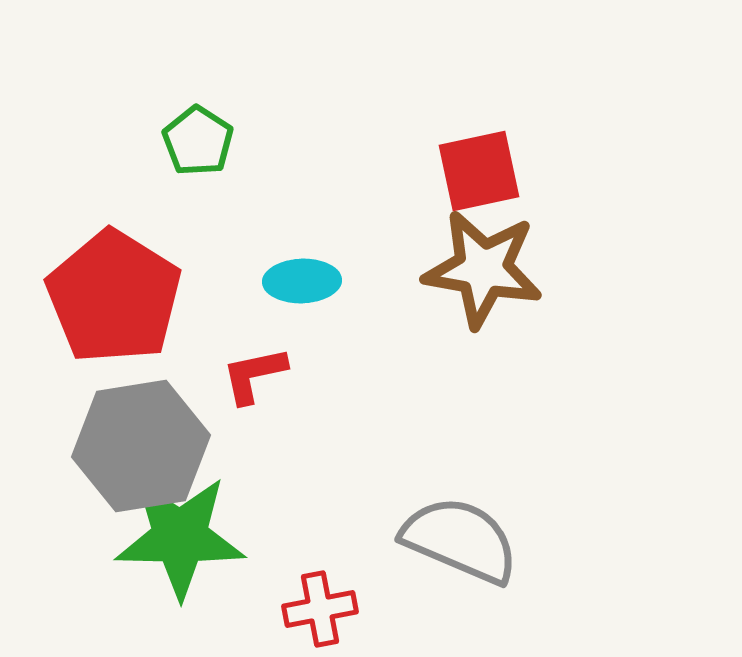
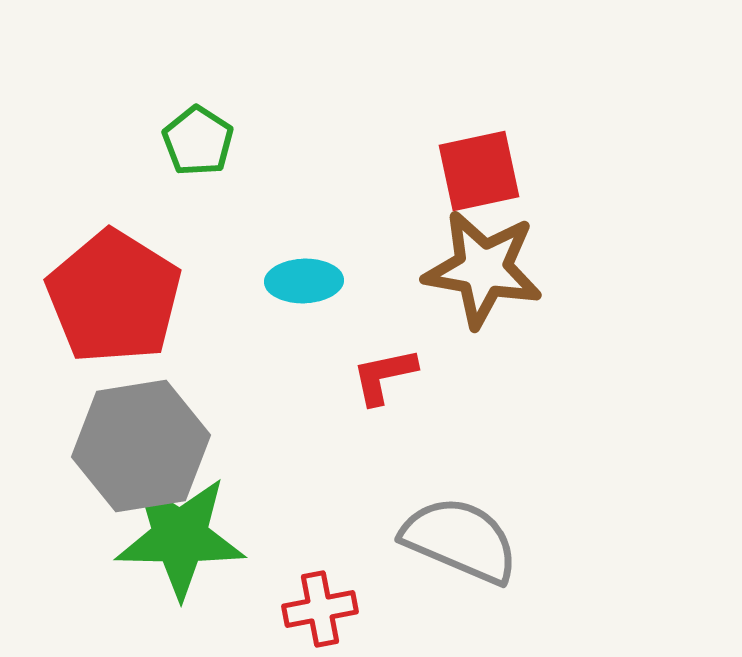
cyan ellipse: moved 2 px right
red L-shape: moved 130 px right, 1 px down
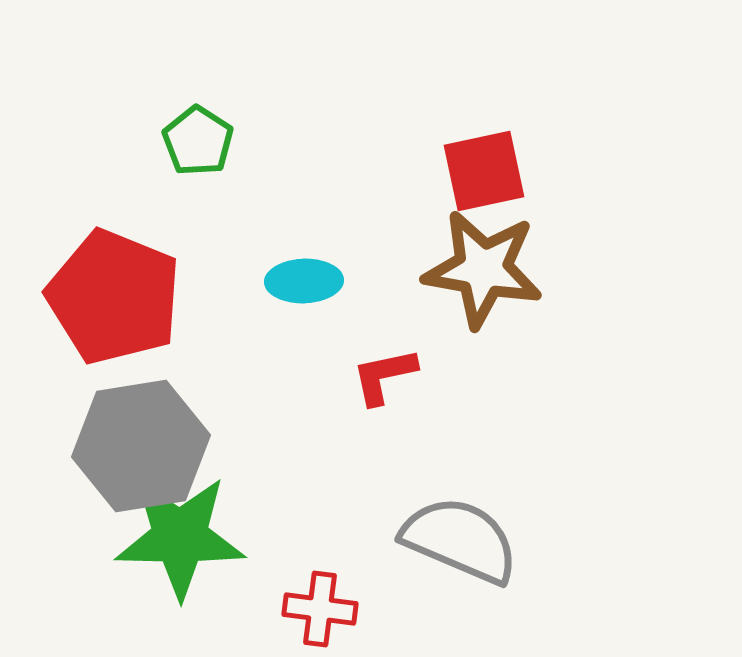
red square: moved 5 px right
red pentagon: rotated 10 degrees counterclockwise
red cross: rotated 18 degrees clockwise
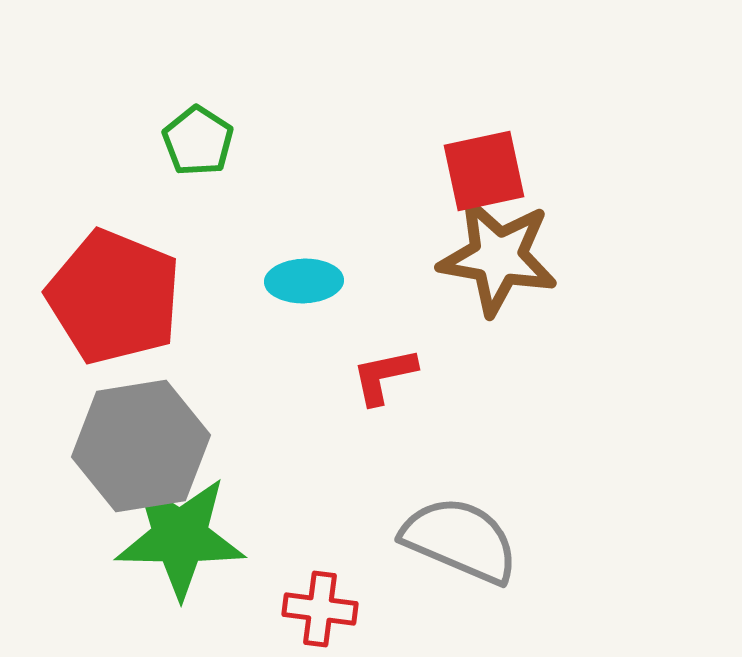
brown star: moved 15 px right, 12 px up
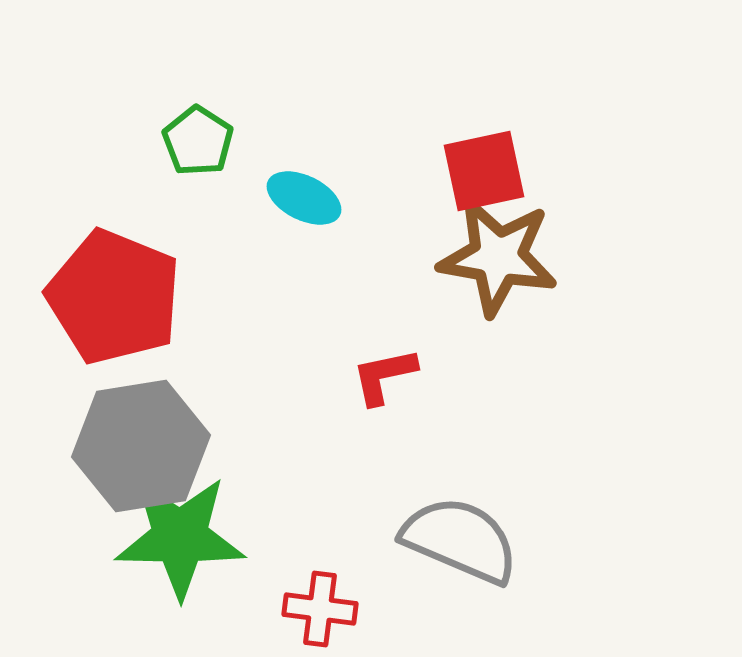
cyan ellipse: moved 83 px up; rotated 28 degrees clockwise
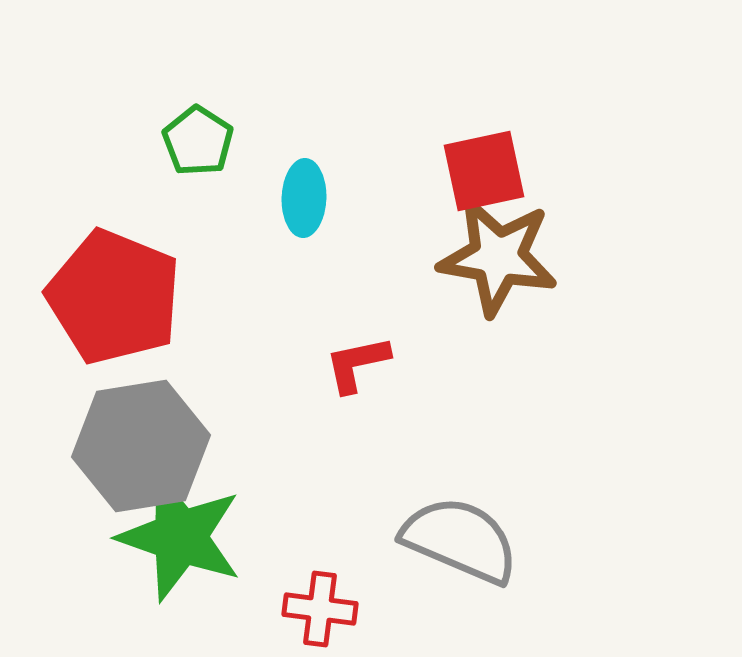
cyan ellipse: rotated 66 degrees clockwise
red L-shape: moved 27 px left, 12 px up
green star: rotated 18 degrees clockwise
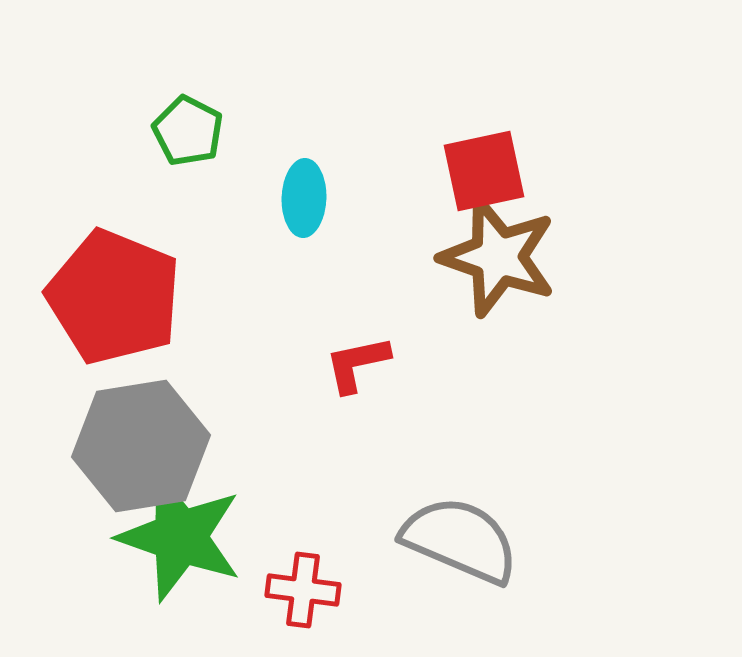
green pentagon: moved 10 px left, 10 px up; rotated 6 degrees counterclockwise
brown star: rotated 9 degrees clockwise
red cross: moved 17 px left, 19 px up
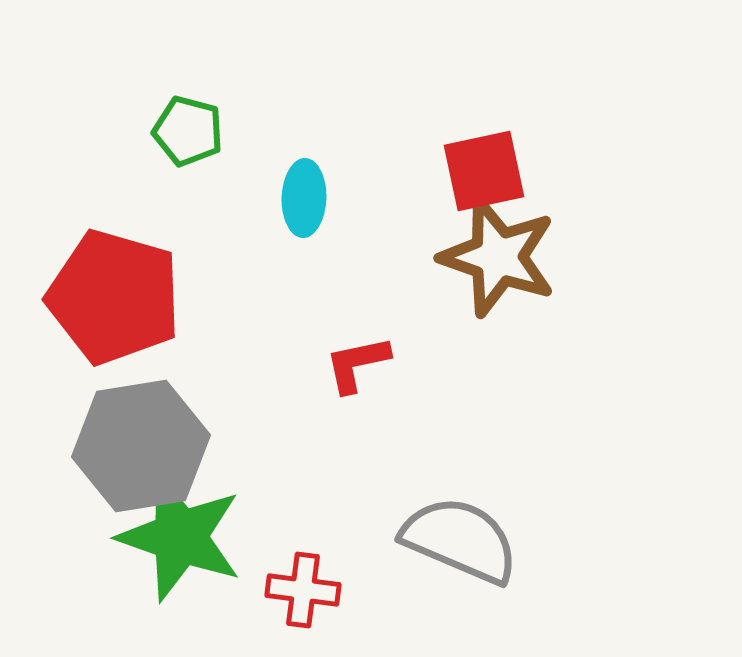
green pentagon: rotated 12 degrees counterclockwise
red pentagon: rotated 6 degrees counterclockwise
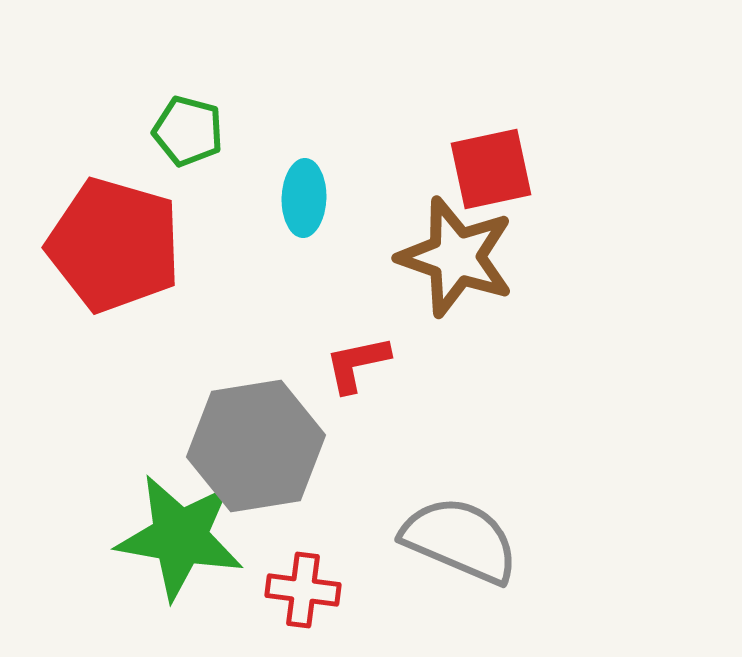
red square: moved 7 px right, 2 px up
brown star: moved 42 px left
red pentagon: moved 52 px up
gray hexagon: moved 115 px right
green star: rotated 9 degrees counterclockwise
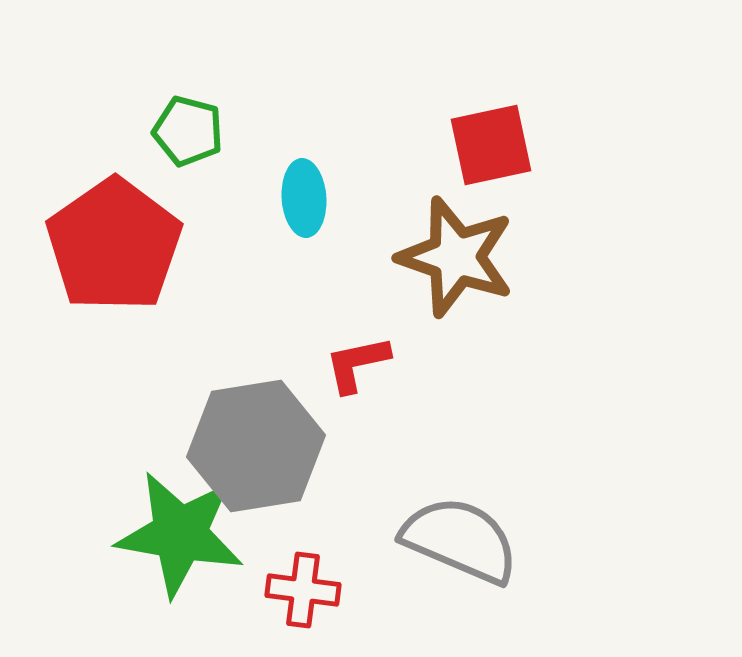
red square: moved 24 px up
cyan ellipse: rotated 6 degrees counterclockwise
red pentagon: rotated 21 degrees clockwise
green star: moved 3 px up
